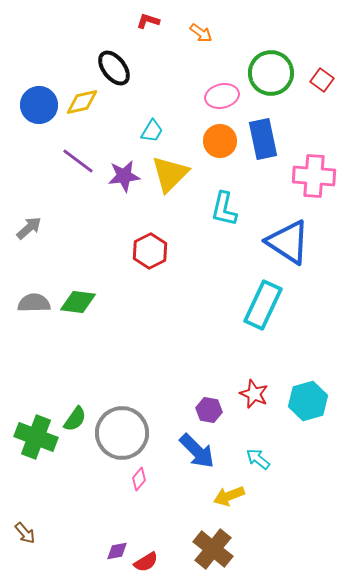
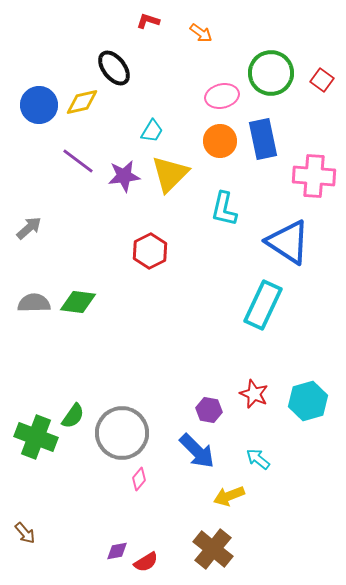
green semicircle: moved 2 px left, 3 px up
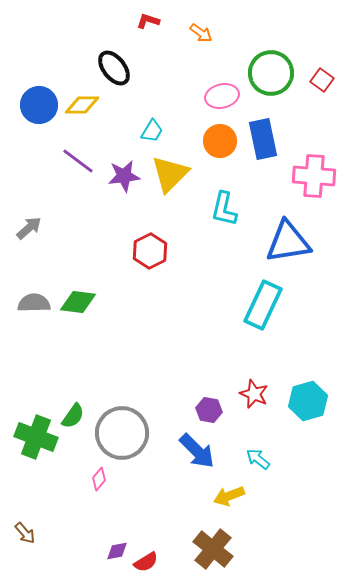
yellow diamond: moved 3 px down; rotated 12 degrees clockwise
blue triangle: rotated 42 degrees counterclockwise
pink diamond: moved 40 px left
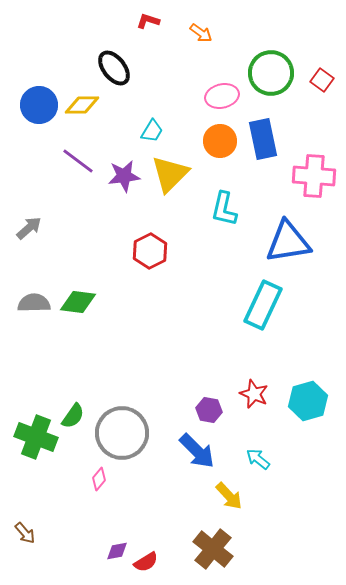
yellow arrow: rotated 112 degrees counterclockwise
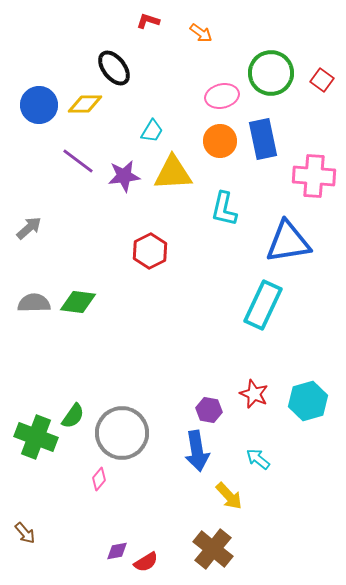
yellow diamond: moved 3 px right, 1 px up
yellow triangle: moved 3 px right, 1 px up; rotated 42 degrees clockwise
blue arrow: rotated 36 degrees clockwise
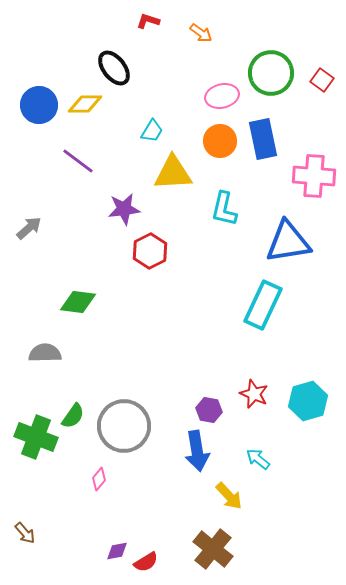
purple star: moved 33 px down
gray semicircle: moved 11 px right, 50 px down
gray circle: moved 2 px right, 7 px up
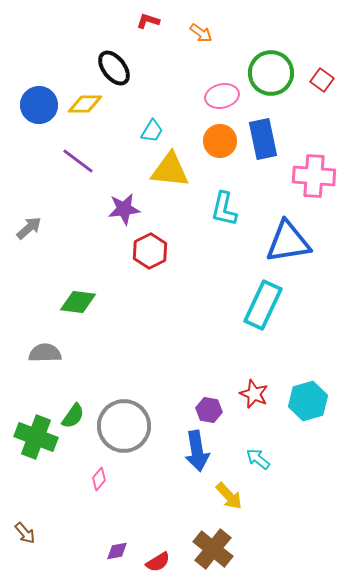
yellow triangle: moved 3 px left, 3 px up; rotated 9 degrees clockwise
red semicircle: moved 12 px right
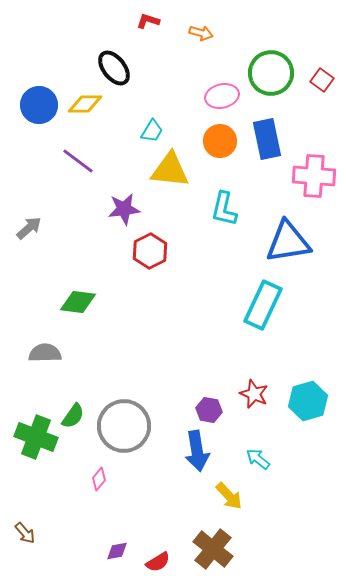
orange arrow: rotated 20 degrees counterclockwise
blue rectangle: moved 4 px right
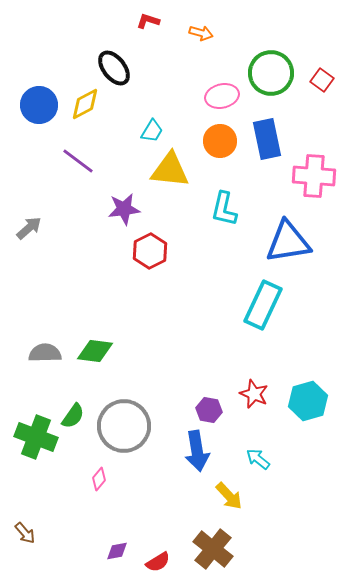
yellow diamond: rotated 28 degrees counterclockwise
green diamond: moved 17 px right, 49 px down
